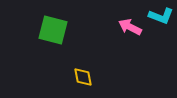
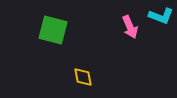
pink arrow: rotated 140 degrees counterclockwise
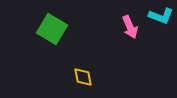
green square: moved 1 px left, 1 px up; rotated 16 degrees clockwise
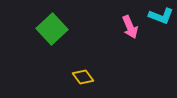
green square: rotated 16 degrees clockwise
yellow diamond: rotated 25 degrees counterclockwise
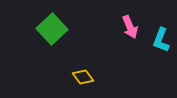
cyan L-shape: moved 24 px down; rotated 90 degrees clockwise
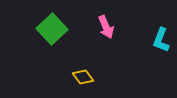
pink arrow: moved 24 px left
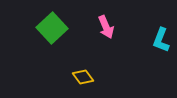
green square: moved 1 px up
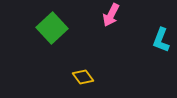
pink arrow: moved 5 px right, 12 px up; rotated 50 degrees clockwise
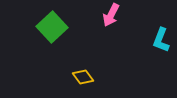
green square: moved 1 px up
